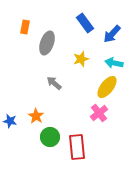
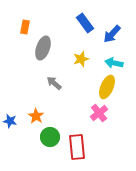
gray ellipse: moved 4 px left, 5 px down
yellow ellipse: rotated 15 degrees counterclockwise
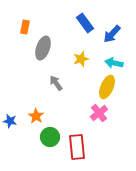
gray arrow: moved 2 px right; rotated 14 degrees clockwise
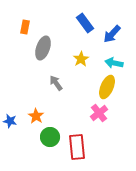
yellow star: rotated 14 degrees counterclockwise
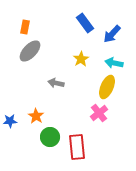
gray ellipse: moved 13 px left, 3 px down; rotated 25 degrees clockwise
gray arrow: rotated 42 degrees counterclockwise
blue star: rotated 16 degrees counterclockwise
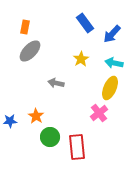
yellow ellipse: moved 3 px right, 1 px down
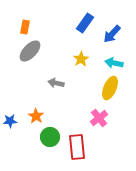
blue rectangle: rotated 72 degrees clockwise
pink cross: moved 5 px down
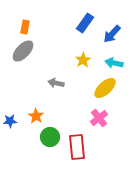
gray ellipse: moved 7 px left
yellow star: moved 2 px right, 1 px down
yellow ellipse: moved 5 px left; rotated 25 degrees clockwise
